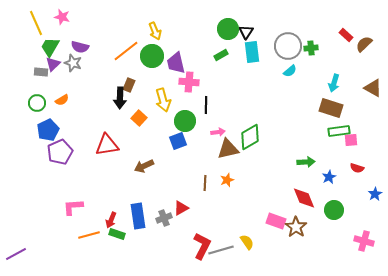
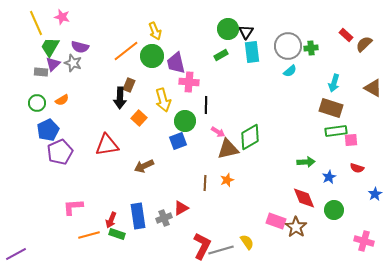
green rectangle at (339, 131): moved 3 px left
pink arrow at (218, 132): rotated 40 degrees clockwise
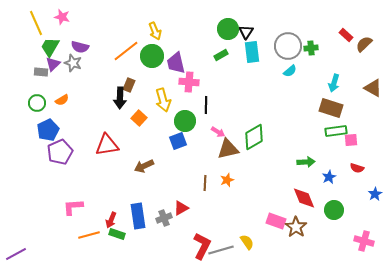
green diamond at (250, 137): moved 4 px right
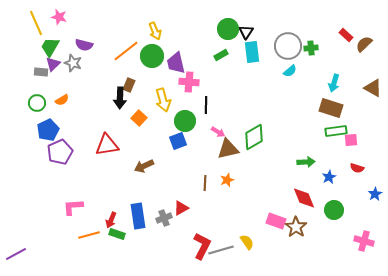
pink star at (62, 17): moved 3 px left
purple semicircle at (80, 47): moved 4 px right, 2 px up
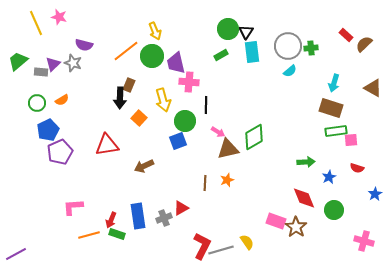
green trapezoid at (50, 47): moved 32 px left, 14 px down; rotated 20 degrees clockwise
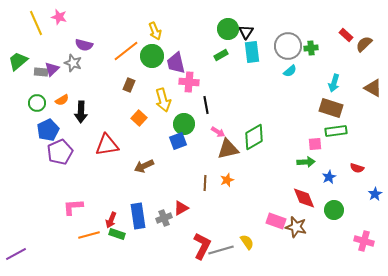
purple triangle at (53, 64): moved 1 px left, 5 px down
black arrow at (120, 98): moved 39 px left, 14 px down
black line at (206, 105): rotated 12 degrees counterclockwise
green circle at (185, 121): moved 1 px left, 3 px down
pink square at (351, 140): moved 36 px left, 4 px down
brown star at (296, 227): rotated 20 degrees counterclockwise
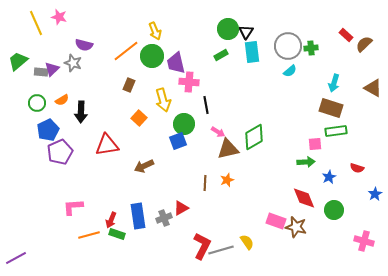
purple line at (16, 254): moved 4 px down
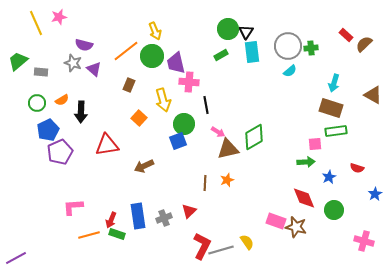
pink star at (59, 17): rotated 28 degrees counterclockwise
purple triangle at (52, 69): moved 42 px right; rotated 35 degrees counterclockwise
brown triangle at (373, 88): moved 7 px down
red triangle at (181, 208): moved 8 px right, 3 px down; rotated 14 degrees counterclockwise
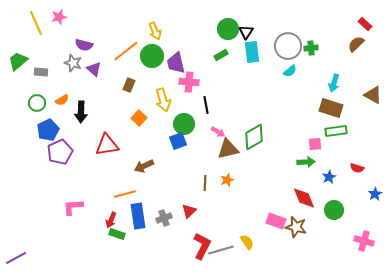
red rectangle at (346, 35): moved 19 px right, 11 px up
brown semicircle at (364, 44): moved 8 px left
orange line at (89, 235): moved 36 px right, 41 px up
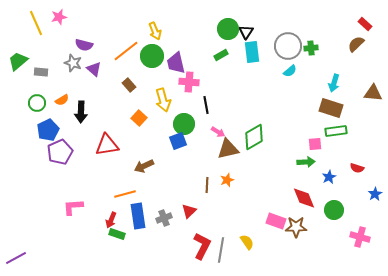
brown rectangle at (129, 85): rotated 64 degrees counterclockwise
brown triangle at (373, 95): moved 2 px up; rotated 24 degrees counterclockwise
brown line at (205, 183): moved 2 px right, 2 px down
brown star at (296, 227): rotated 15 degrees counterclockwise
pink cross at (364, 241): moved 4 px left, 4 px up
gray line at (221, 250): rotated 65 degrees counterclockwise
